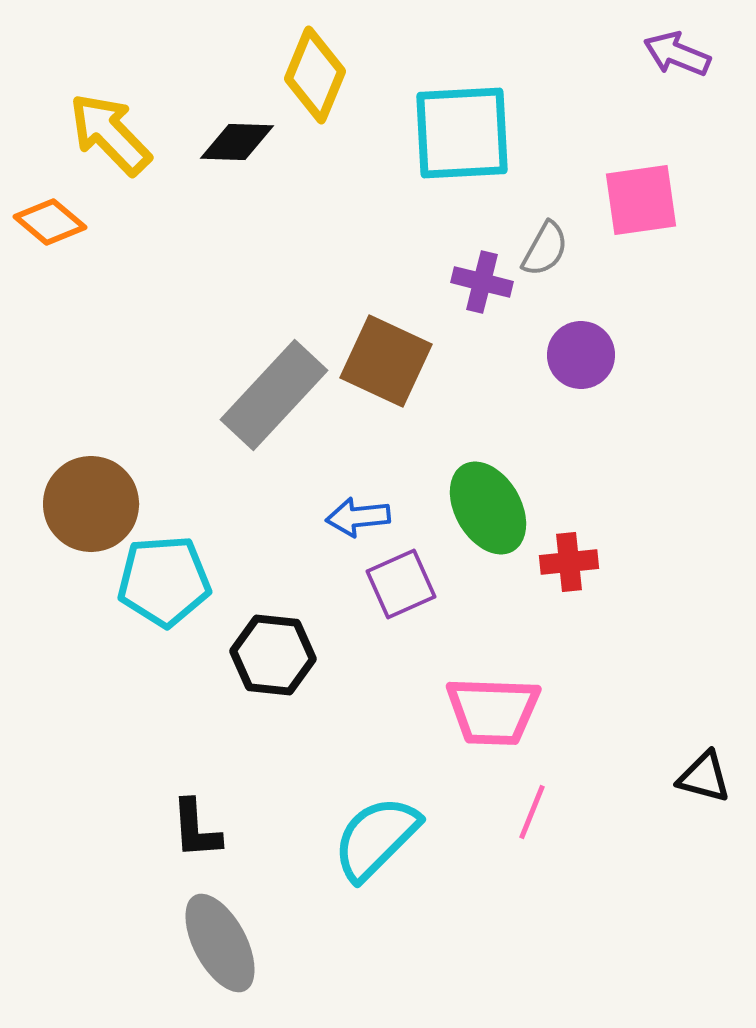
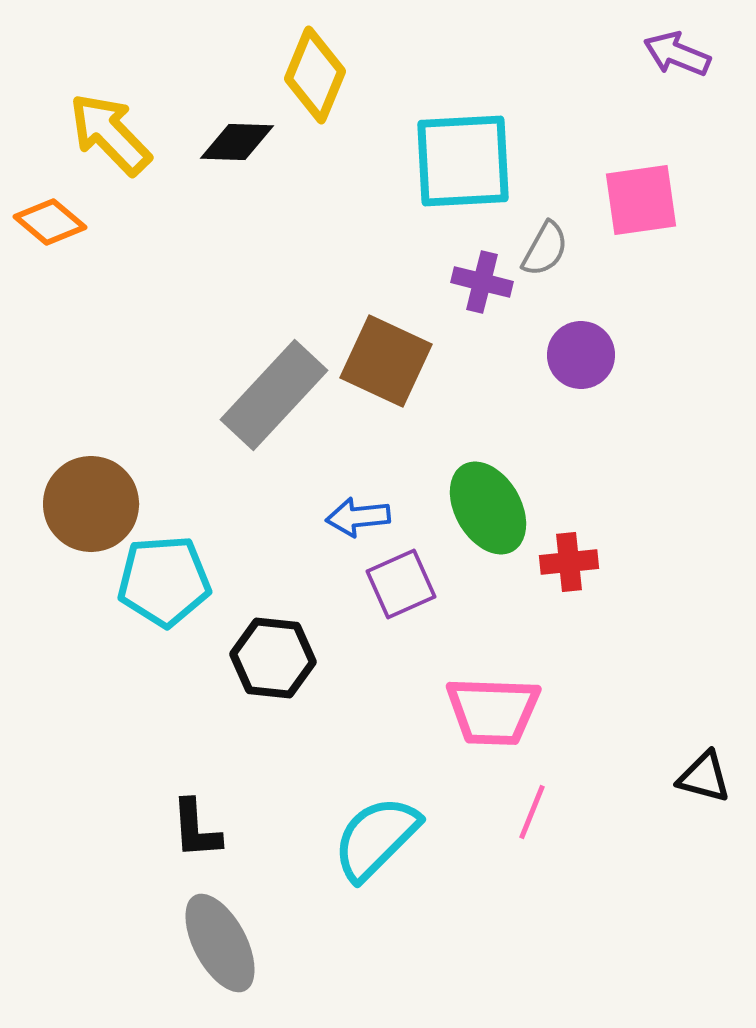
cyan square: moved 1 px right, 28 px down
black hexagon: moved 3 px down
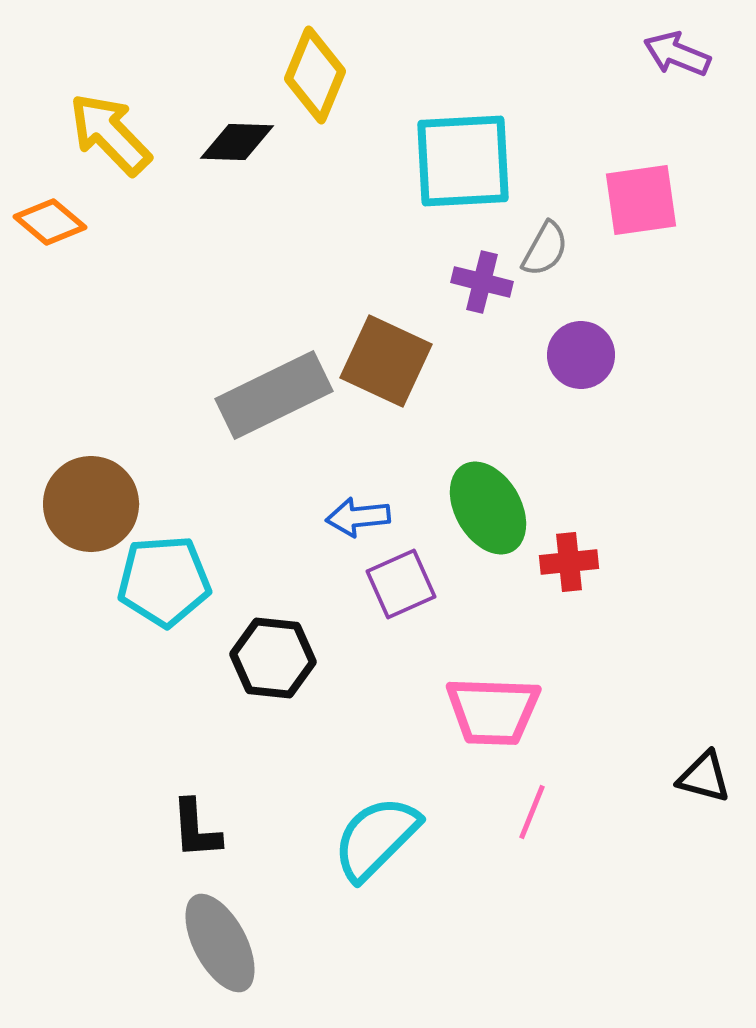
gray rectangle: rotated 21 degrees clockwise
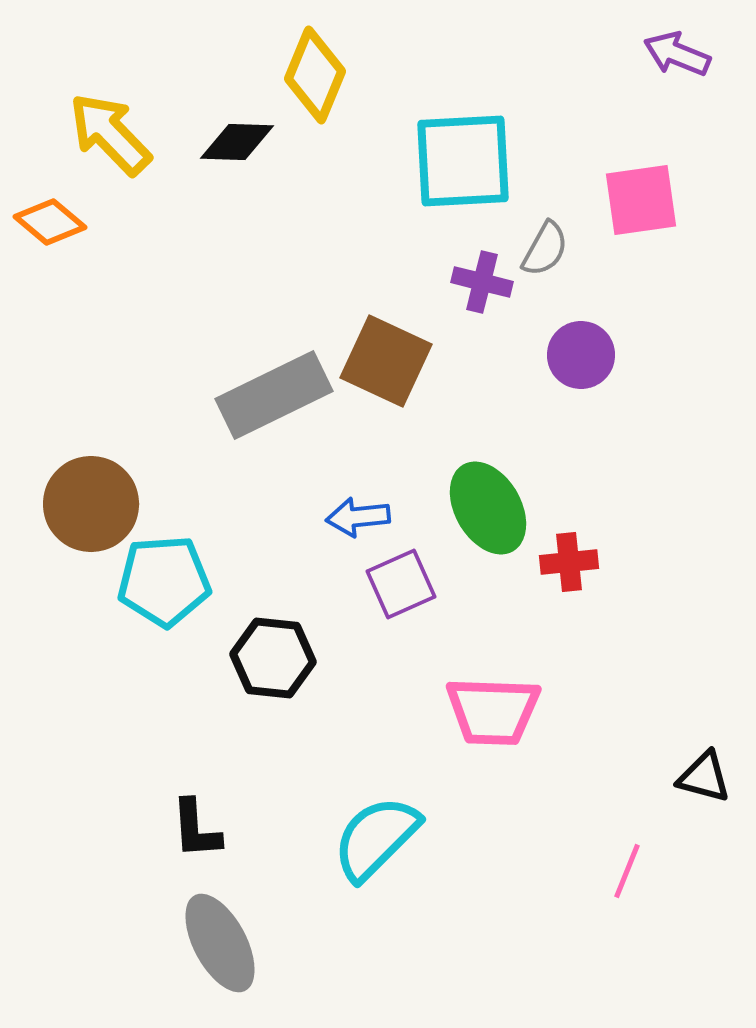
pink line: moved 95 px right, 59 px down
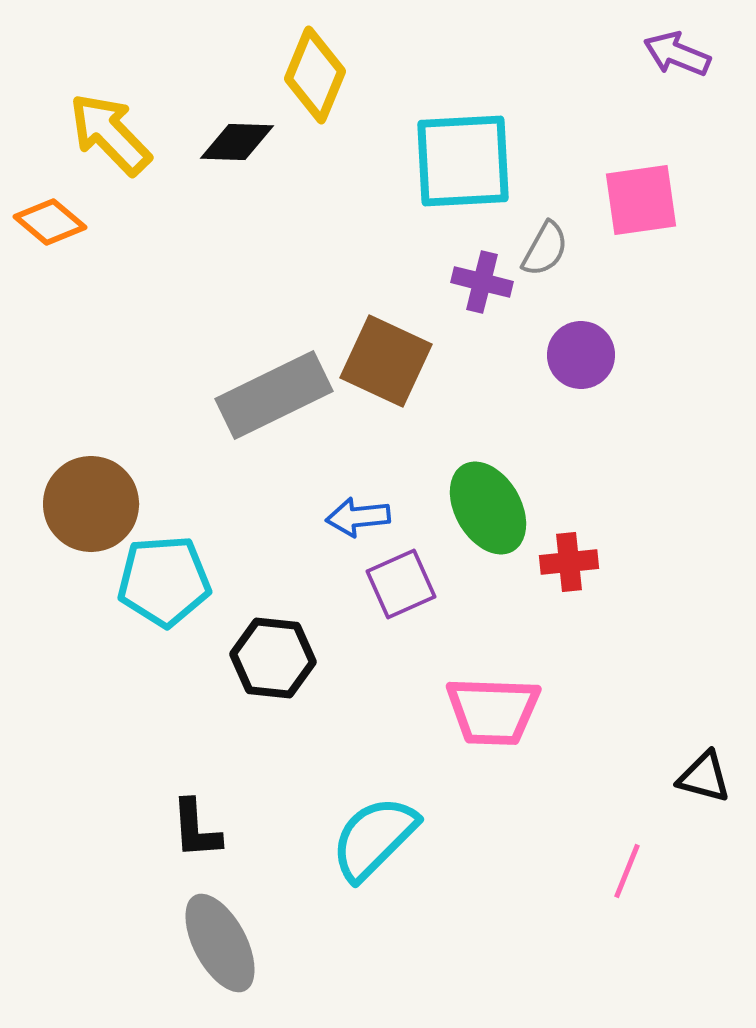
cyan semicircle: moved 2 px left
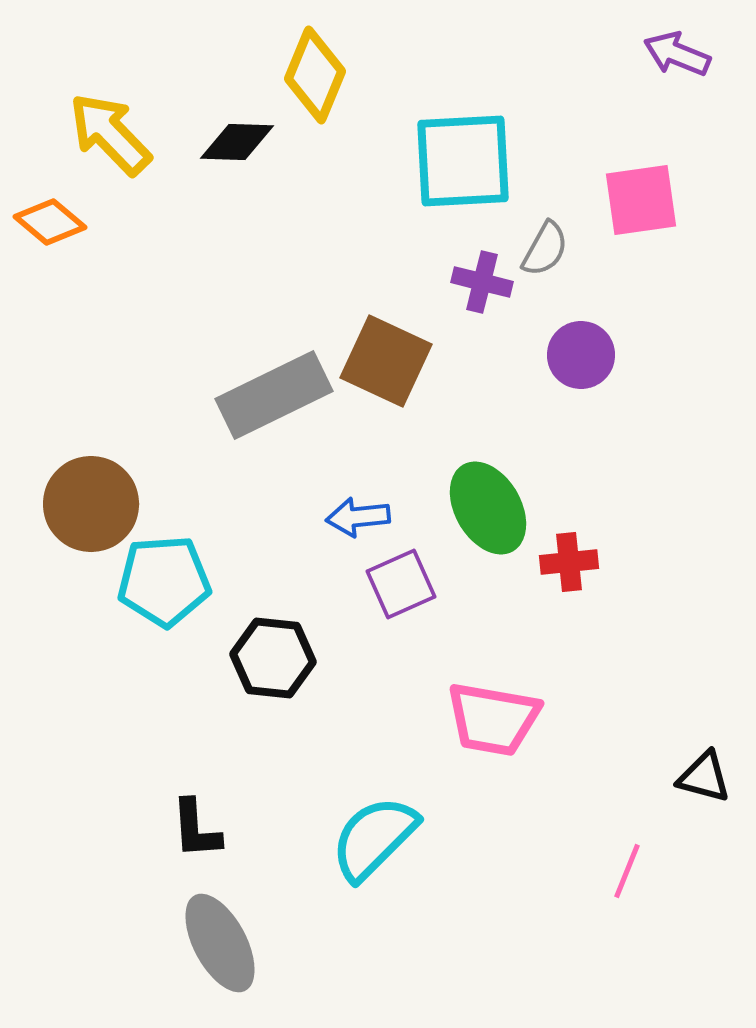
pink trapezoid: moved 8 px down; rotated 8 degrees clockwise
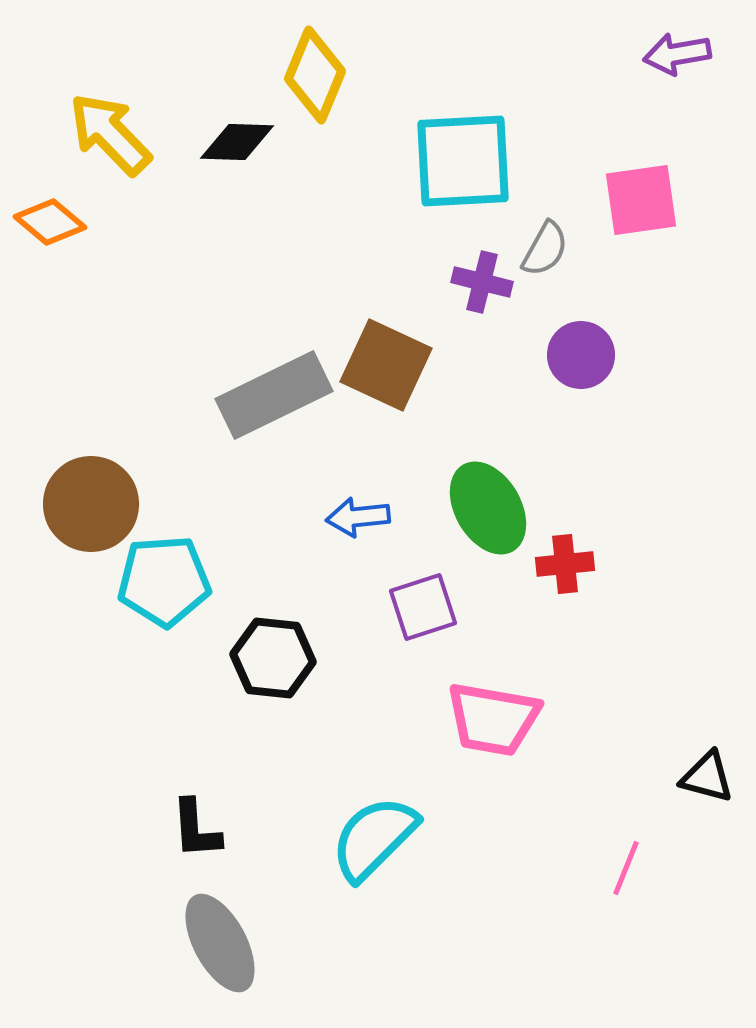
purple arrow: rotated 32 degrees counterclockwise
brown square: moved 4 px down
red cross: moved 4 px left, 2 px down
purple square: moved 22 px right, 23 px down; rotated 6 degrees clockwise
black triangle: moved 3 px right
pink line: moved 1 px left, 3 px up
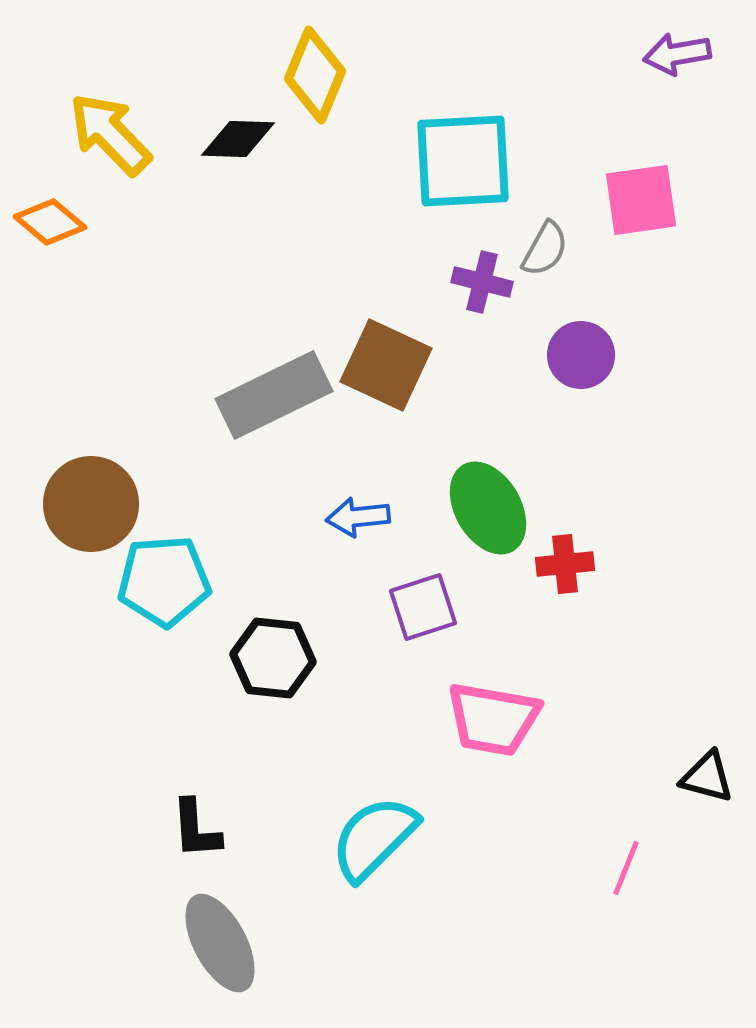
black diamond: moved 1 px right, 3 px up
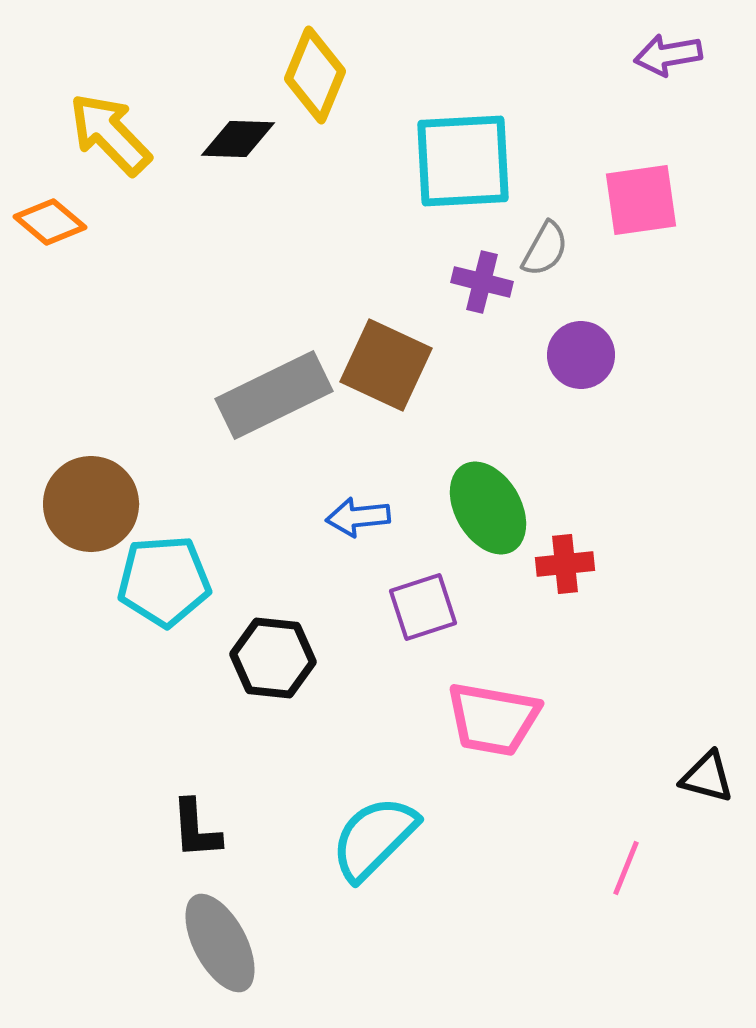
purple arrow: moved 9 px left, 1 px down
